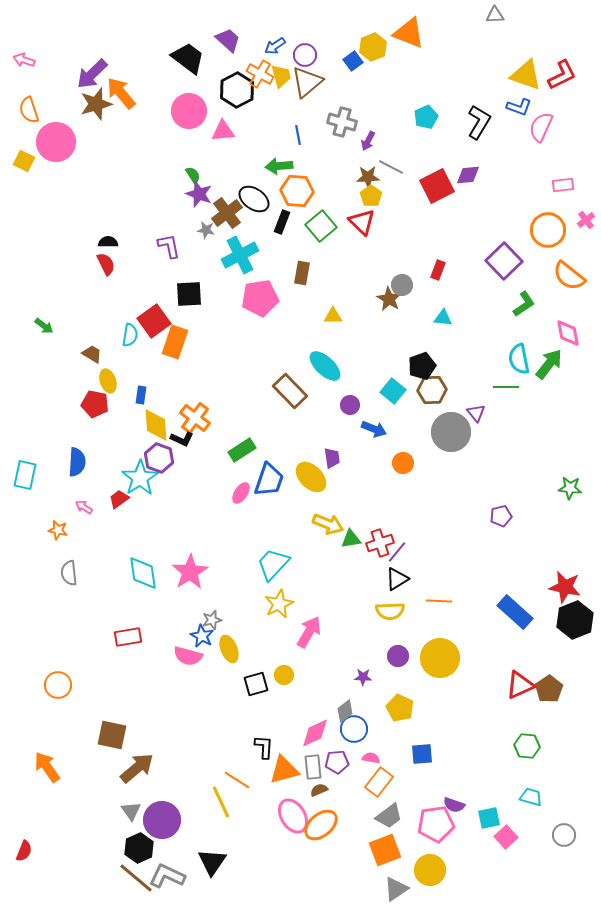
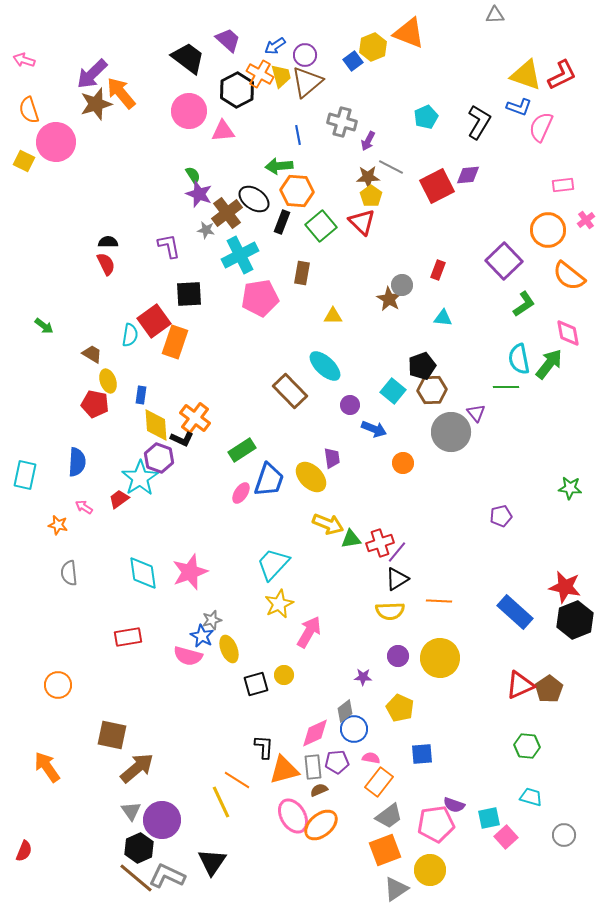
orange star at (58, 530): moved 5 px up
pink star at (190, 572): rotated 12 degrees clockwise
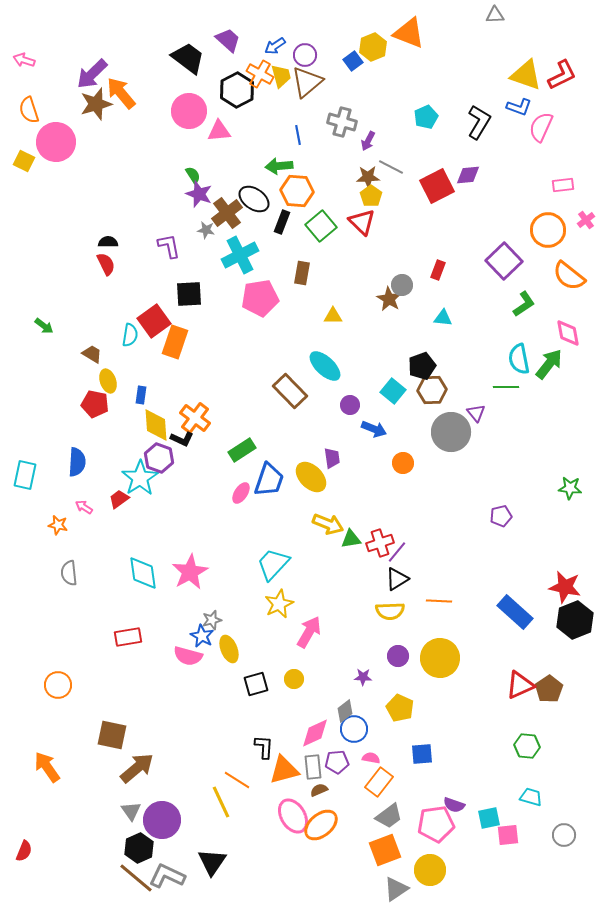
pink triangle at (223, 131): moved 4 px left
pink star at (190, 572): rotated 9 degrees counterclockwise
yellow circle at (284, 675): moved 10 px right, 4 px down
pink square at (506, 837): moved 2 px right, 2 px up; rotated 35 degrees clockwise
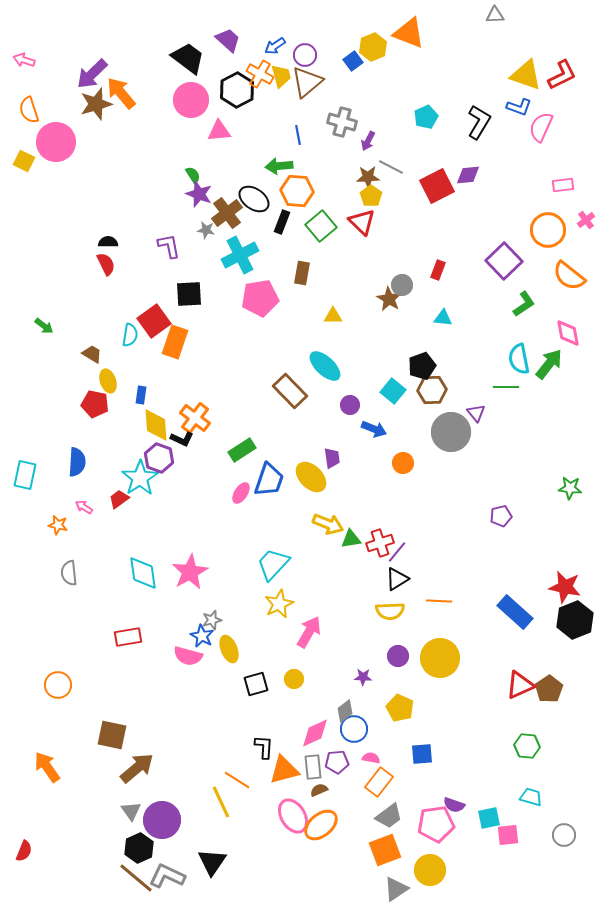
pink circle at (189, 111): moved 2 px right, 11 px up
